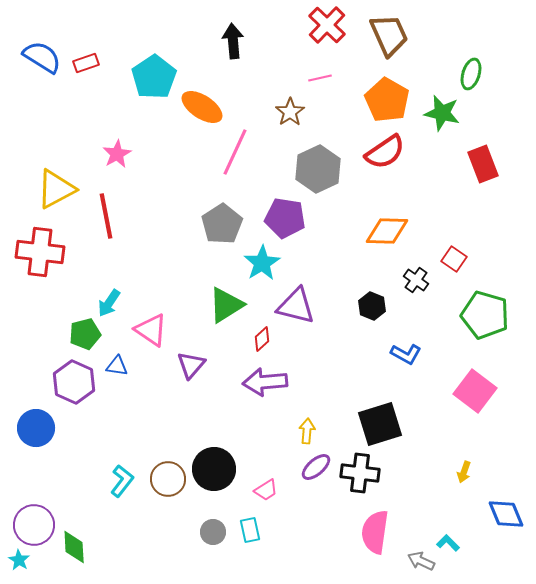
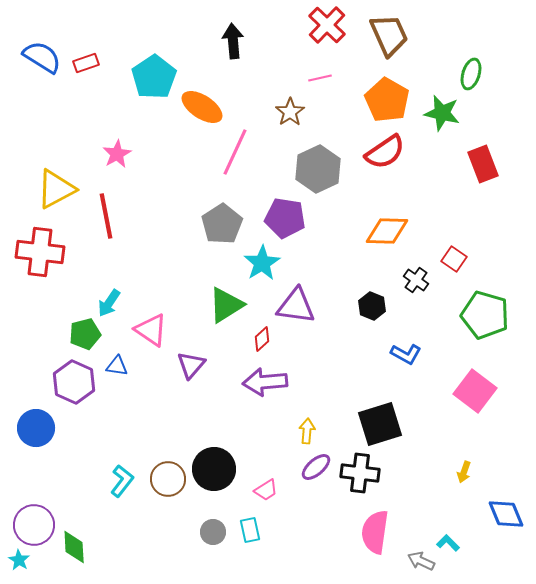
purple triangle at (296, 306): rotated 6 degrees counterclockwise
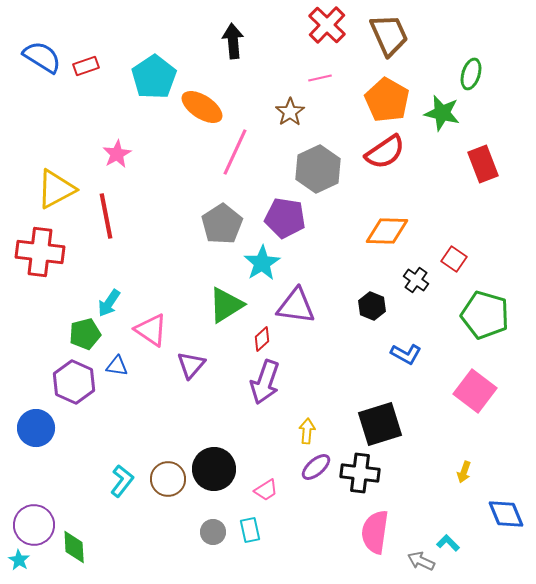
red rectangle at (86, 63): moved 3 px down
purple arrow at (265, 382): rotated 66 degrees counterclockwise
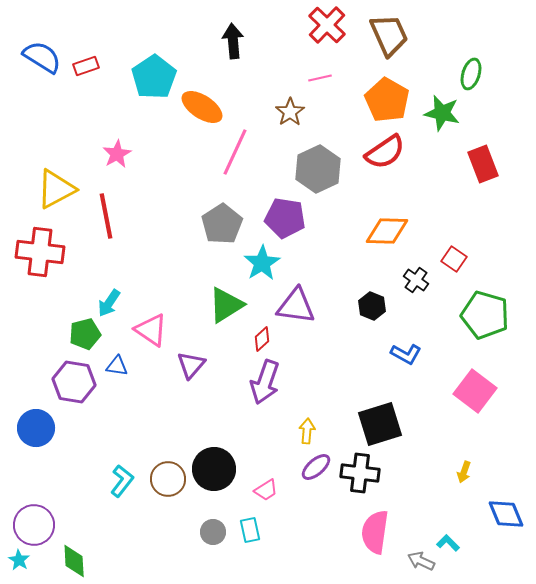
purple hexagon at (74, 382): rotated 15 degrees counterclockwise
green diamond at (74, 547): moved 14 px down
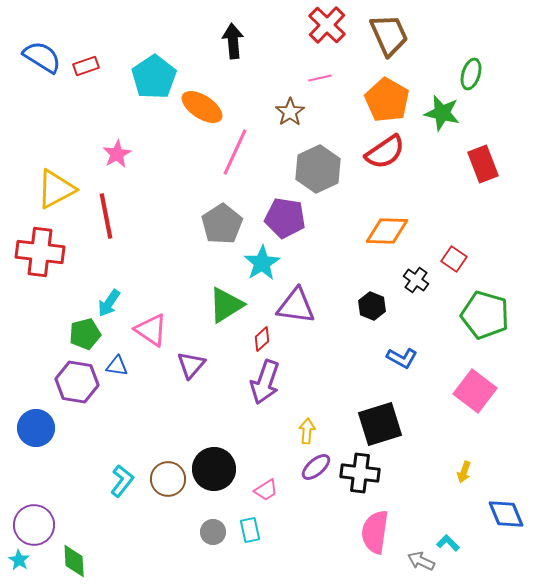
blue L-shape at (406, 354): moved 4 px left, 4 px down
purple hexagon at (74, 382): moved 3 px right
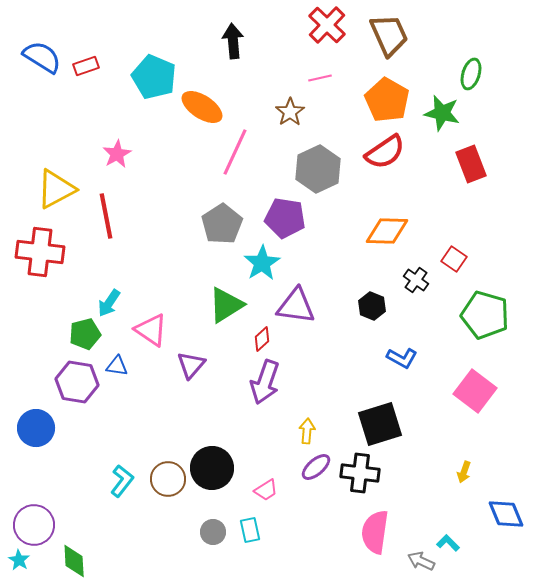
cyan pentagon at (154, 77): rotated 15 degrees counterclockwise
red rectangle at (483, 164): moved 12 px left
black circle at (214, 469): moved 2 px left, 1 px up
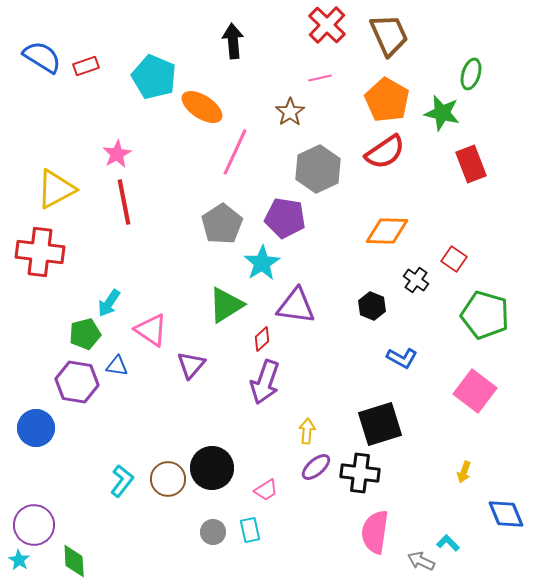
red line at (106, 216): moved 18 px right, 14 px up
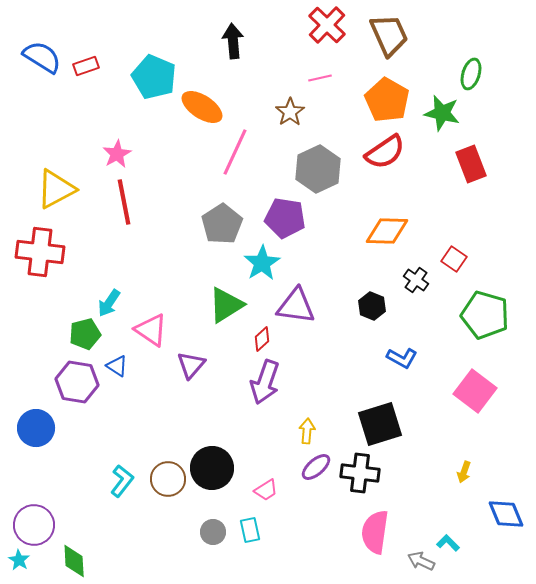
blue triangle at (117, 366): rotated 25 degrees clockwise
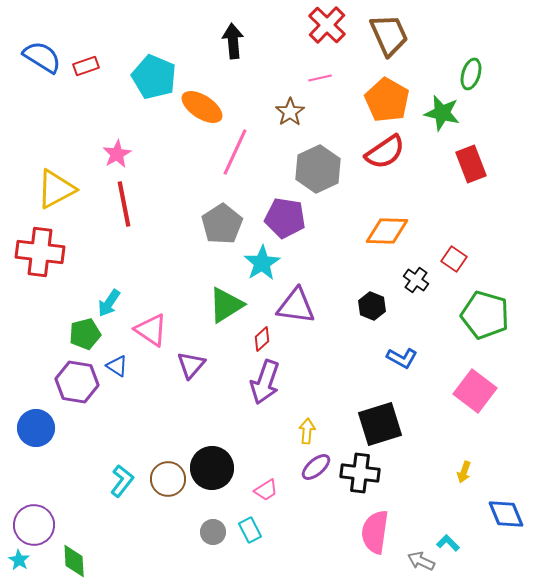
red line at (124, 202): moved 2 px down
cyan rectangle at (250, 530): rotated 15 degrees counterclockwise
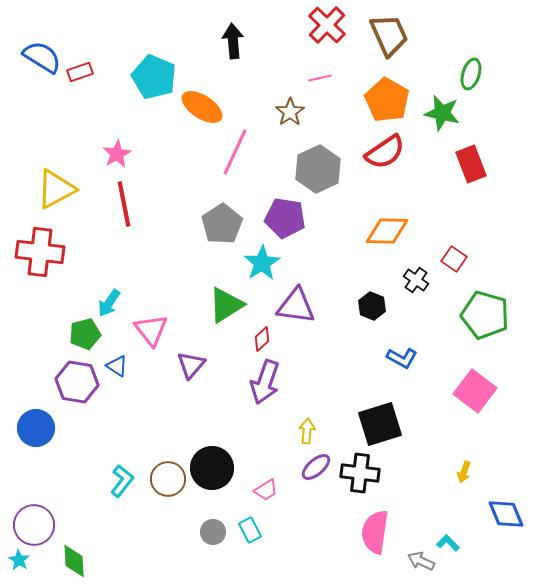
red rectangle at (86, 66): moved 6 px left, 6 px down
pink triangle at (151, 330): rotated 18 degrees clockwise
